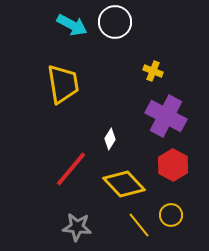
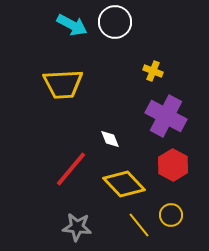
yellow trapezoid: rotated 96 degrees clockwise
white diamond: rotated 55 degrees counterclockwise
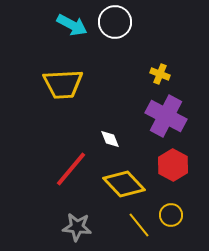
yellow cross: moved 7 px right, 3 px down
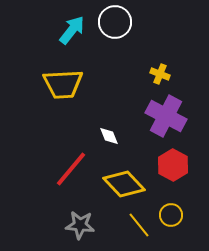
cyan arrow: moved 5 px down; rotated 80 degrees counterclockwise
white diamond: moved 1 px left, 3 px up
gray star: moved 3 px right, 2 px up
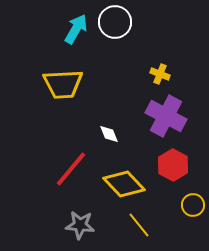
cyan arrow: moved 4 px right, 1 px up; rotated 8 degrees counterclockwise
white diamond: moved 2 px up
yellow circle: moved 22 px right, 10 px up
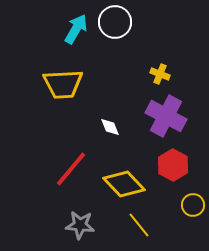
white diamond: moved 1 px right, 7 px up
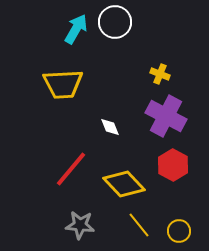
yellow circle: moved 14 px left, 26 px down
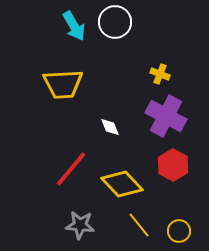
cyan arrow: moved 2 px left, 3 px up; rotated 120 degrees clockwise
yellow diamond: moved 2 px left
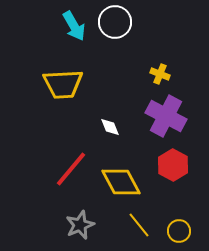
yellow diamond: moved 1 px left, 2 px up; rotated 15 degrees clockwise
gray star: rotated 28 degrees counterclockwise
